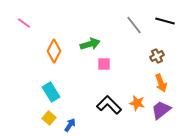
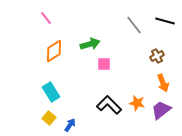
pink line: moved 22 px right, 5 px up; rotated 16 degrees clockwise
orange diamond: rotated 30 degrees clockwise
orange arrow: moved 2 px right
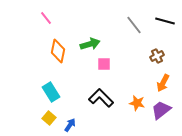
orange diamond: moved 4 px right; rotated 45 degrees counterclockwise
orange arrow: rotated 48 degrees clockwise
black L-shape: moved 8 px left, 7 px up
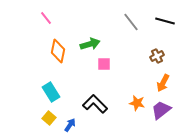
gray line: moved 3 px left, 3 px up
black L-shape: moved 6 px left, 6 px down
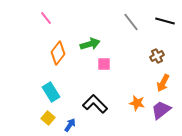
orange diamond: moved 2 px down; rotated 25 degrees clockwise
yellow square: moved 1 px left
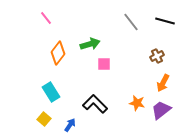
yellow square: moved 4 px left, 1 px down
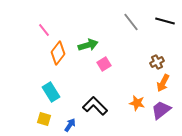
pink line: moved 2 px left, 12 px down
green arrow: moved 2 px left, 1 px down
brown cross: moved 6 px down
pink square: rotated 32 degrees counterclockwise
black L-shape: moved 2 px down
yellow square: rotated 24 degrees counterclockwise
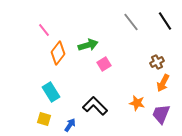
black line: rotated 42 degrees clockwise
purple trapezoid: moved 4 px down; rotated 30 degrees counterclockwise
